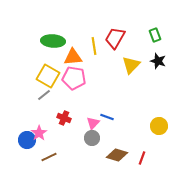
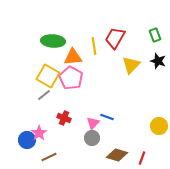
pink pentagon: moved 3 px left; rotated 20 degrees clockwise
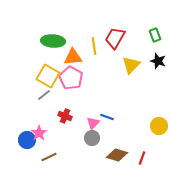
red cross: moved 1 px right, 2 px up
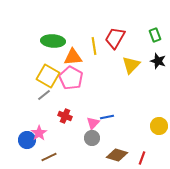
blue line: rotated 32 degrees counterclockwise
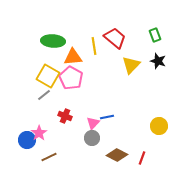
red trapezoid: rotated 100 degrees clockwise
brown diamond: rotated 10 degrees clockwise
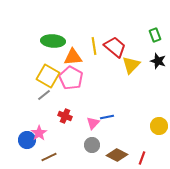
red trapezoid: moved 9 px down
gray circle: moved 7 px down
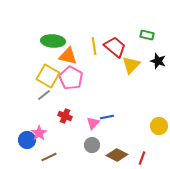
green rectangle: moved 8 px left; rotated 56 degrees counterclockwise
orange triangle: moved 5 px left, 1 px up; rotated 18 degrees clockwise
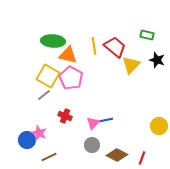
orange triangle: moved 1 px up
black star: moved 1 px left, 1 px up
blue line: moved 1 px left, 3 px down
pink star: rotated 14 degrees counterclockwise
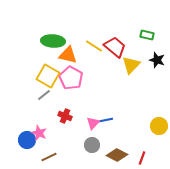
yellow line: rotated 48 degrees counterclockwise
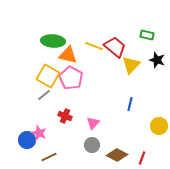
yellow line: rotated 12 degrees counterclockwise
blue line: moved 24 px right, 16 px up; rotated 64 degrees counterclockwise
